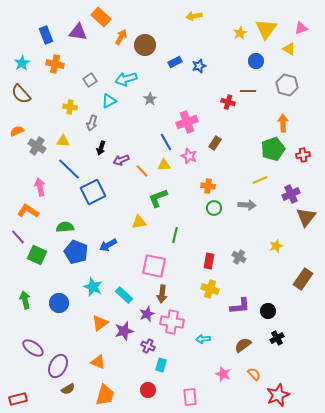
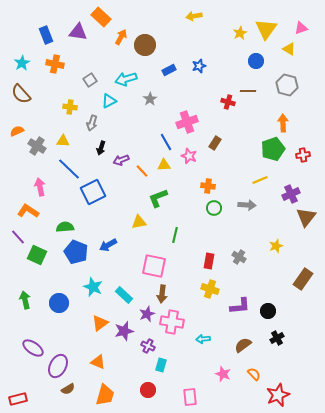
blue rectangle at (175, 62): moved 6 px left, 8 px down
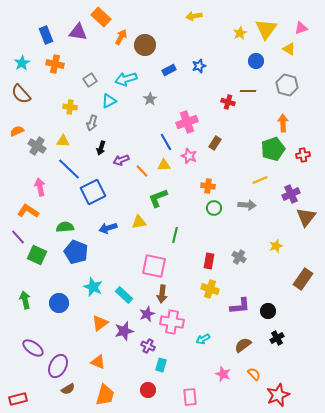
blue arrow at (108, 245): moved 17 px up; rotated 12 degrees clockwise
cyan arrow at (203, 339): rotated 24 degrees counterclockwise
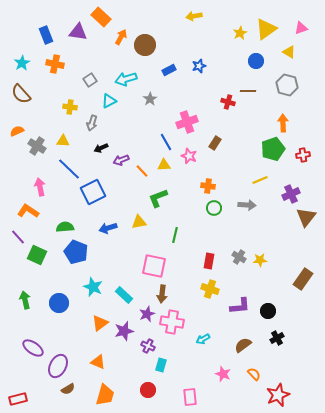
yellow triangle at (266, 29): rotated 20 degrees clockwise
yellow triangle at (289, 49): moved 3 px down
black arrow at (101, 148): rotated 48 degrees clockwise
yellow star at (276, 246): moved 16 px left, 14 px down; rotated 16 degrees clockwise
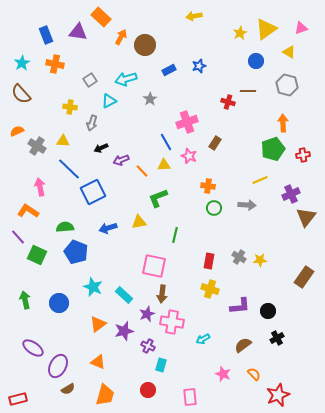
brown rectangle at (303, 279): moved 1 px right, 2 px up
orange triangle at (100, 323): moved 2 px left, 1 px down
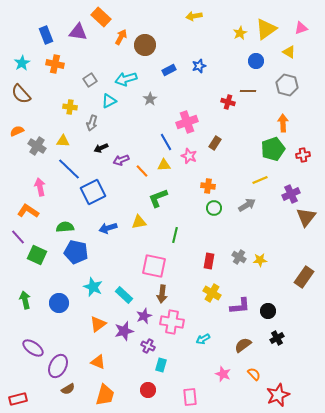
gray arrow at (247, 205): rotated 36 degrees counterclockwise
blue pentagon at (76, 252): rotated 10 degrees counterclockwise
yellow cross at (210, 289): moved 2 px right, 4 px down; rotated 12 degrees clockwise
purple star at (147, 314): moved 3 px left, 2 px down
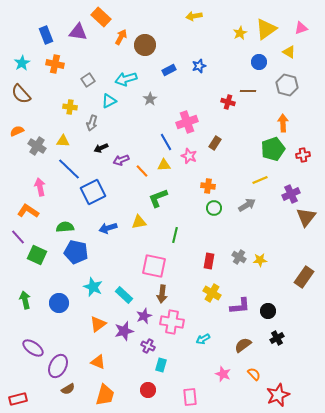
blue circle at (256, 61): moved 3 px right, 1 px down
gray square at (90, 80): moved 2 px left
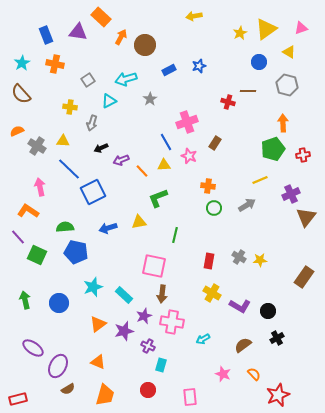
cyan star at (93, 287): rotated 30 degrees clockwise
purple L-shape at (240, 306): rotated 35 degrees clockwise
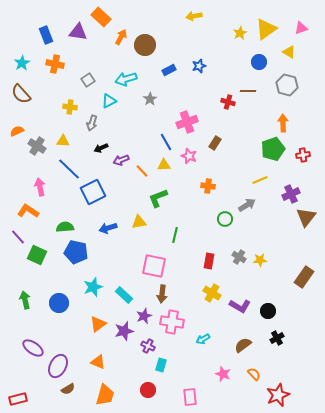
green circle at (214, 208): moved 11 px right, 11 px down
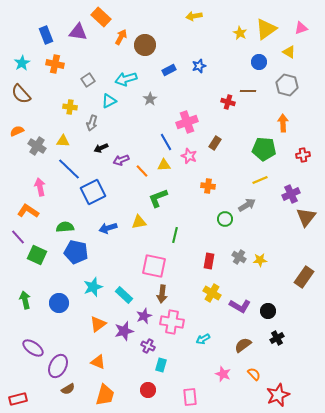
yellow star at (240, 33): rotated 16 degrees counterclockwise
green pentagon at (273, 149): moved 9 px left; rotated 25 degrees clockwise
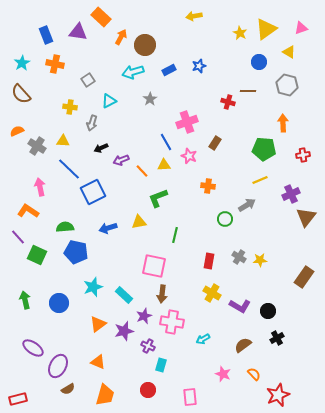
cyan arrow at (126, 79): moved 7 px right, 7 px up
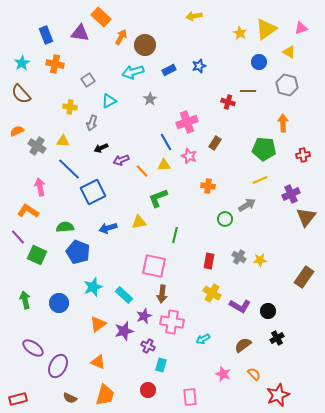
purple triangle at (78, 32): moved 2 px right, 1 px down
blue pentagon at (76, 252): moved 2 px right; rotated 10 degrees clockwise
brown semicircle at (68, 389): moved 2 px right, 9 px down; rotated 56 degrees clockwise
